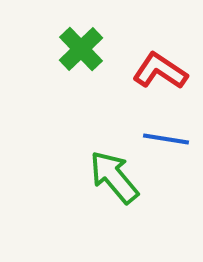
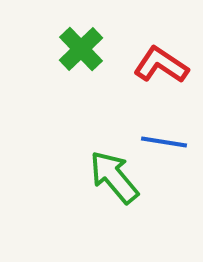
red L-shape: moved 1 px right, 6 px up
blue line: moved 2 px left, 3 px down
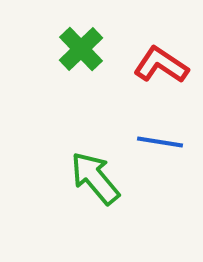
blue line: moved 4 px left
green arrow: moved 19 px left, 1 px down
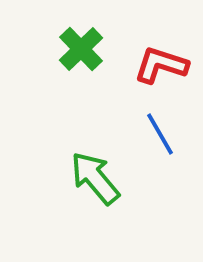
red L-shape: rotated 16 degrees counterclockwise
blue line: moved 8 px up; rotated 51 degrees clockwise
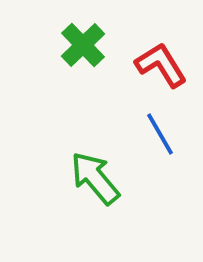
green cross: moved 2 px right, 4 px up
red L-shape: rotated 40 degrees clockwise
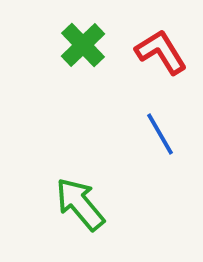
red L-shape: moved 13 px up
green arrow: moved 15 px left, 26 px down
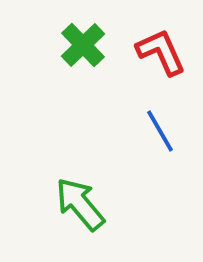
red L-shape: rotated 8 degrees clockwise
blue line: moved 3 px up
